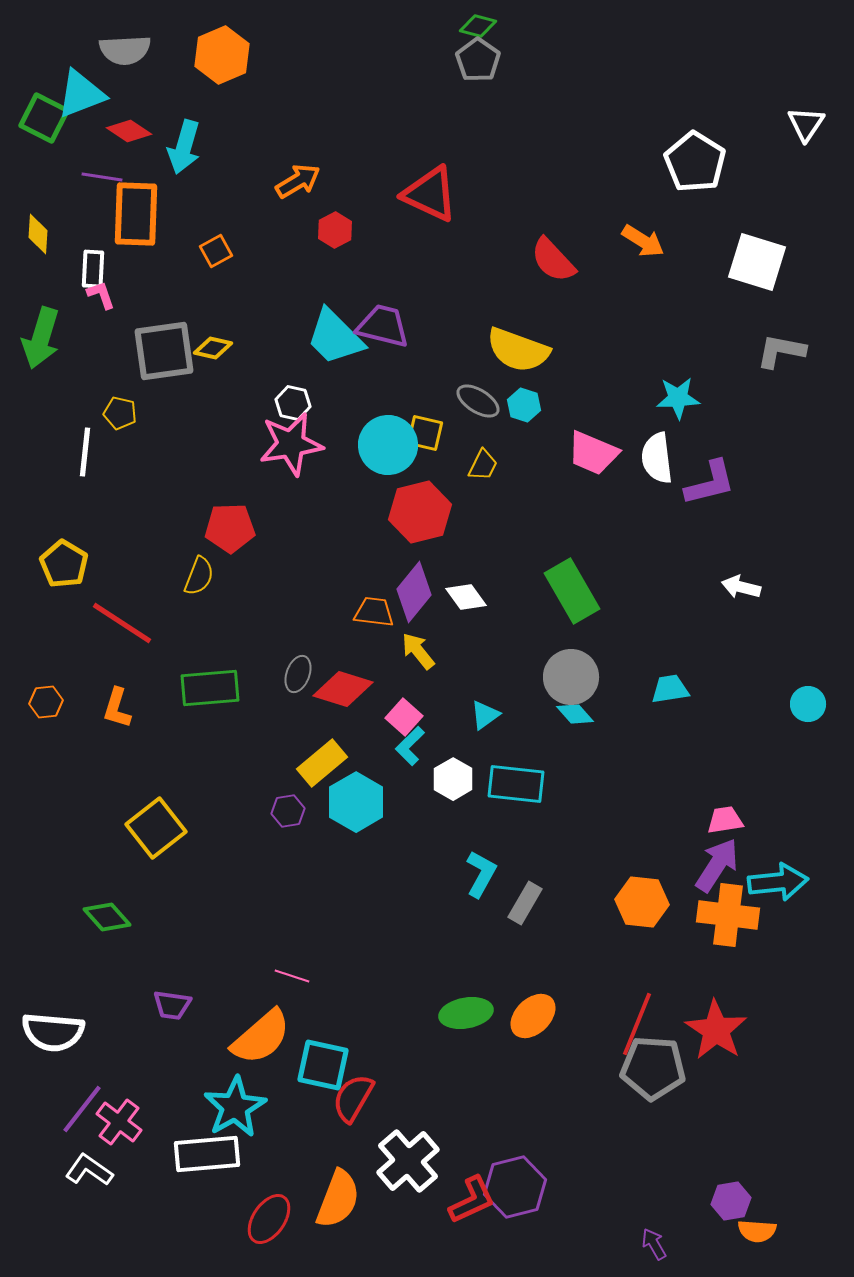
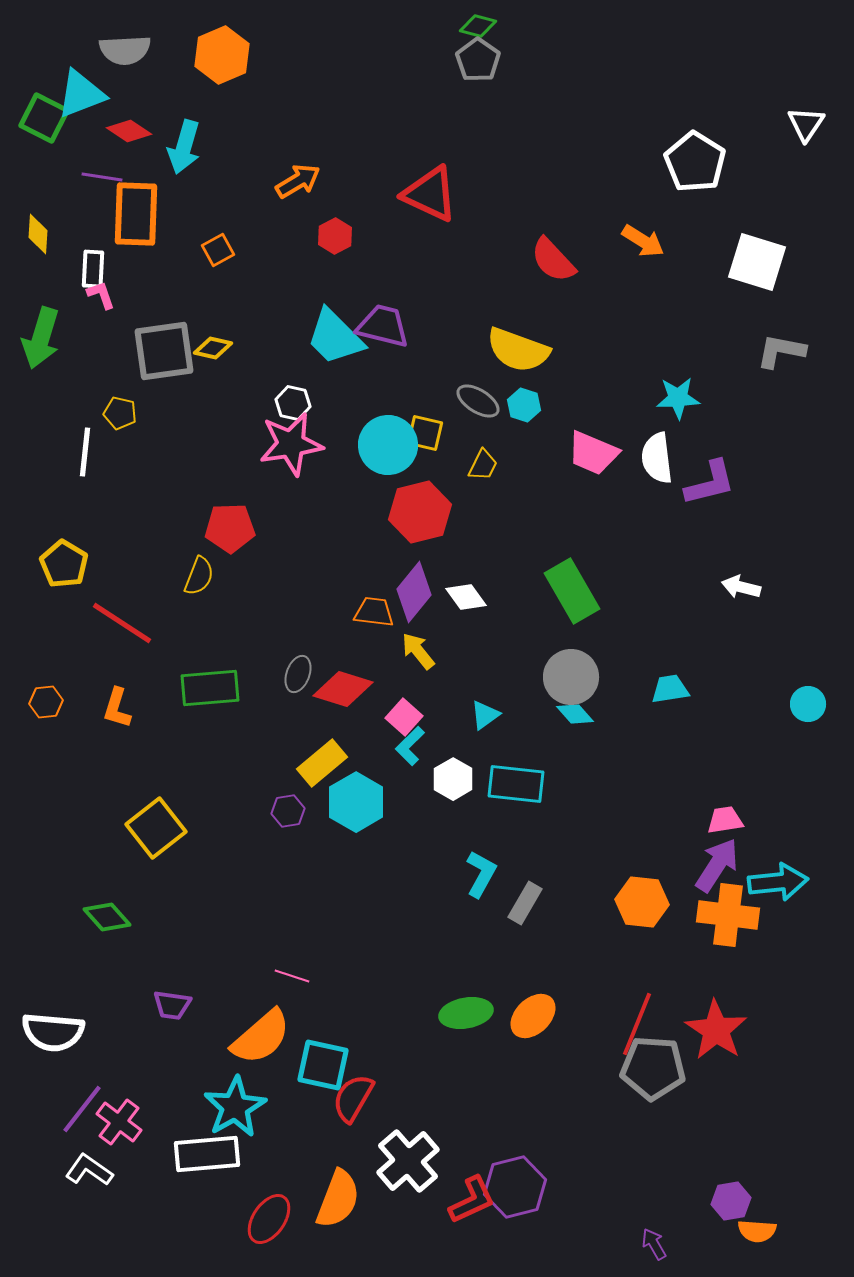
red hexagon at (335, 230): moved 6 px down
orange square at (216, 251): moved 2 px right, 1 px up
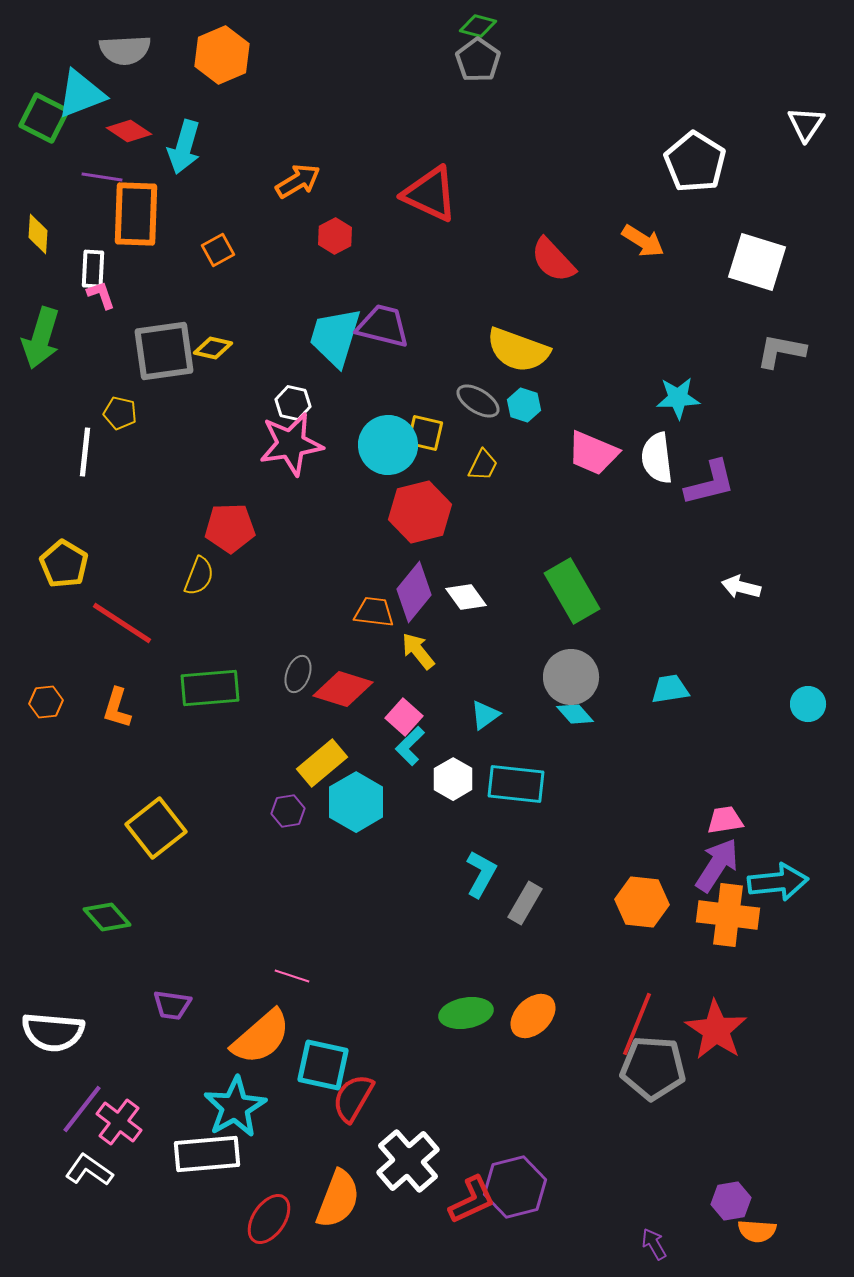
cyan trapezoid at (335, 337): rotated 62 degrees clockwise
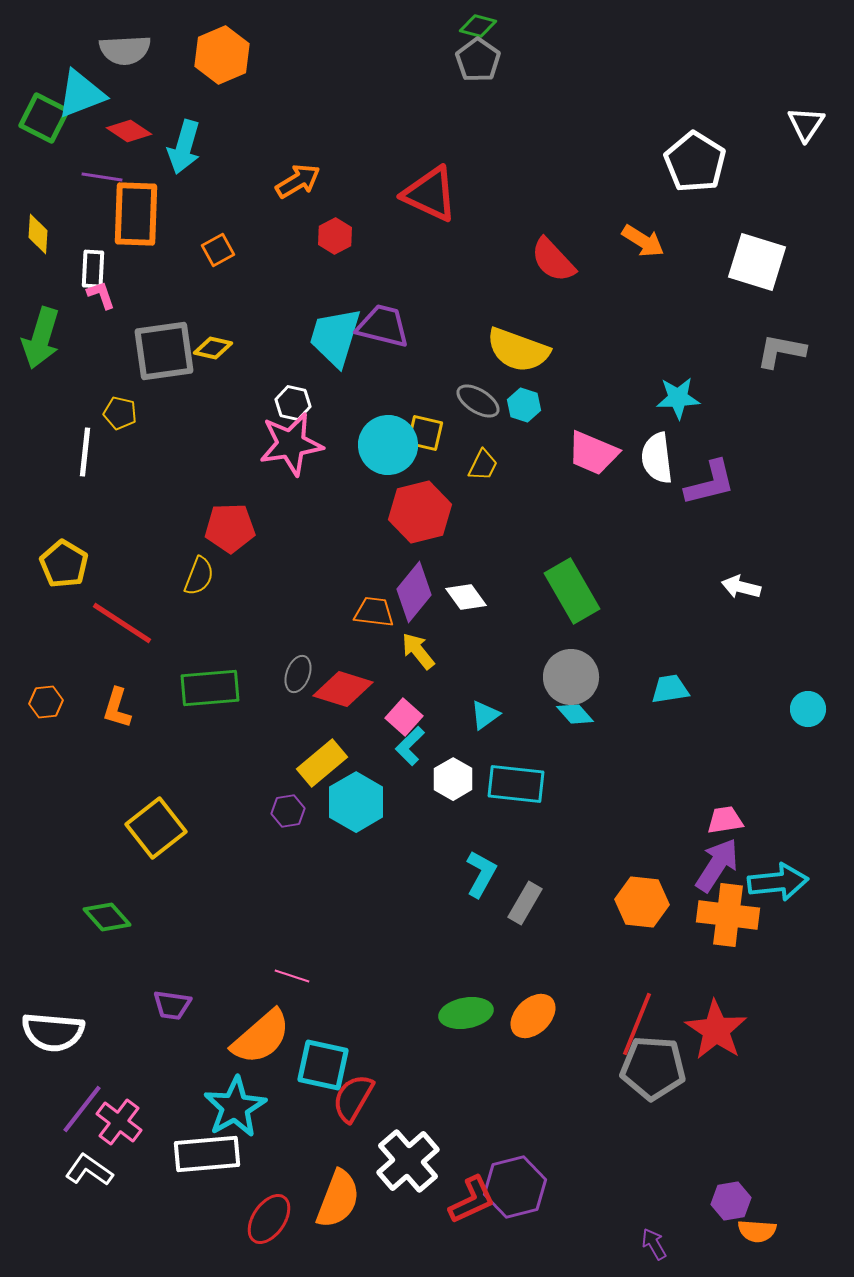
cyan circle at (808, 704): moved 5 px down
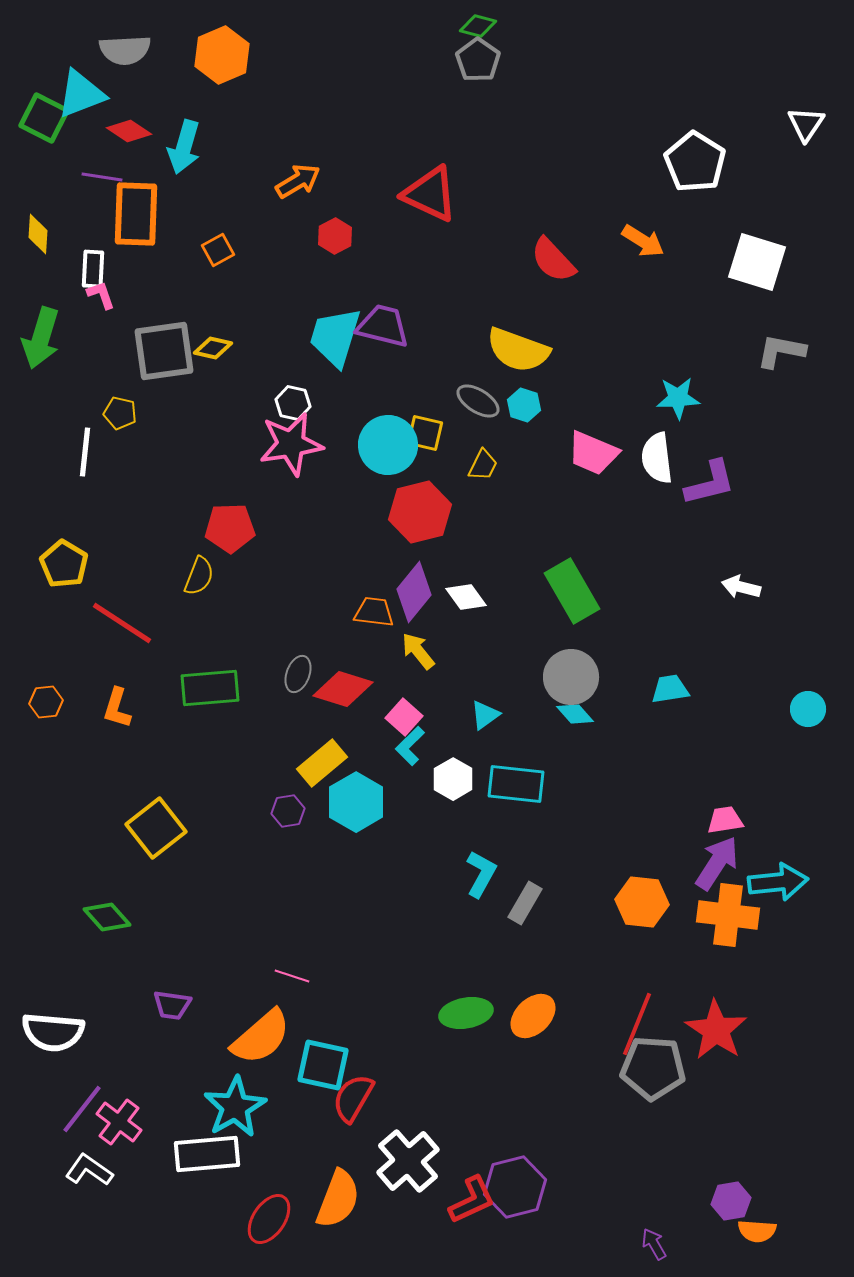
purple arrow at (717, 865): moved 2 px up
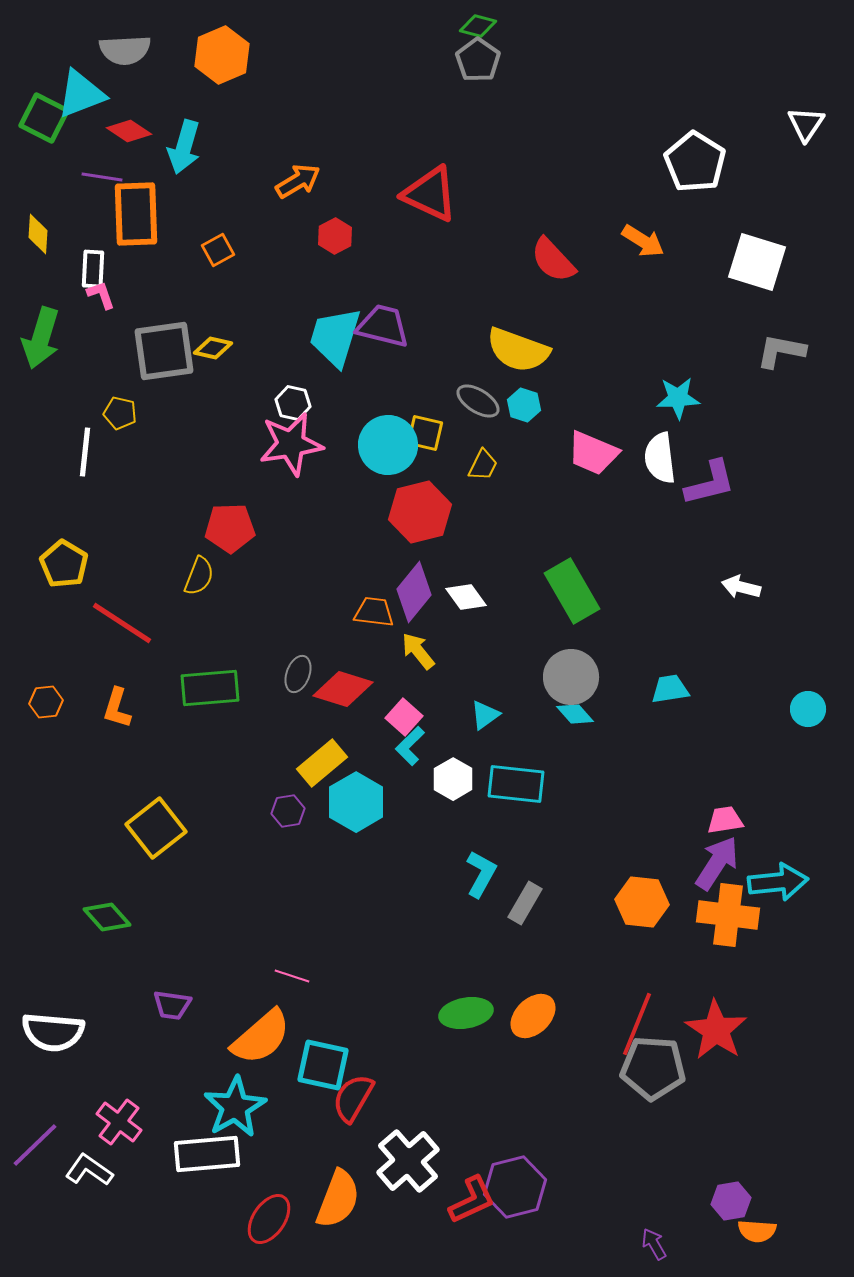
orange rectangle at (136, 214): rotated 4 degrees counterclockwise
white semicircle at (657, 458): moved 3 px right
purple line at (82, 1109): moved 47 px left, 36 px down; rotated 8 degrees clockwise
